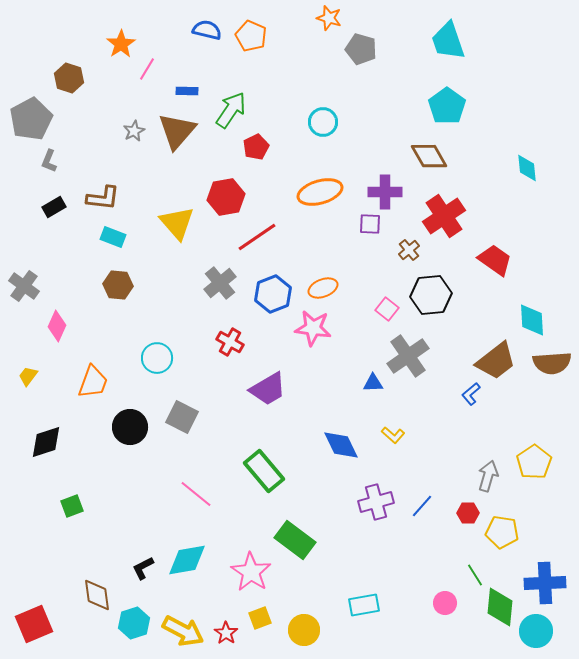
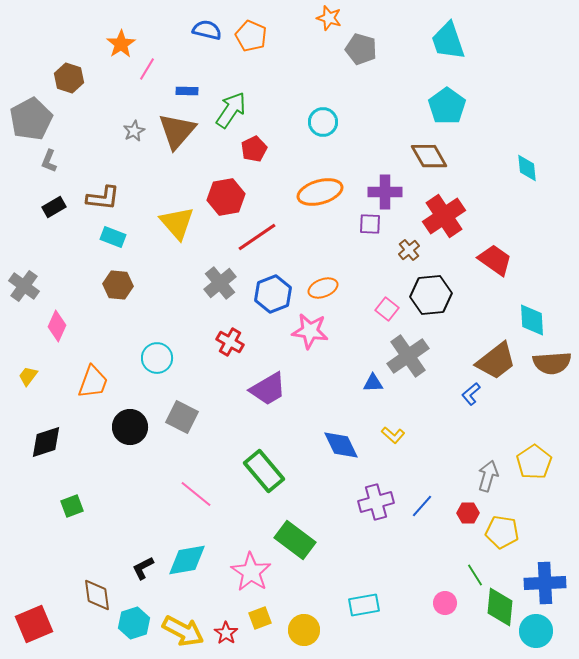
red pentagon at (256, 147): moved 2 px left, 2 px down
pink star at (313, 328): moved 3 px left, 3 px down
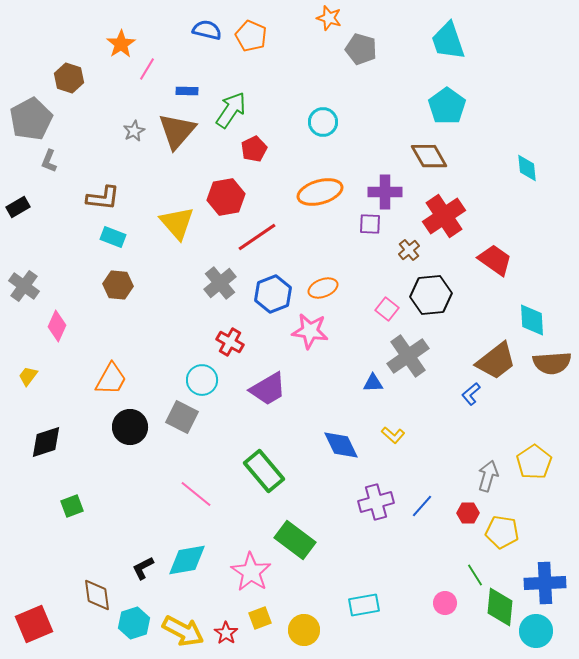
black rectangle at (54, 207): moved 36 px left
cyan circle at (157, 358): moved 45 px right, 22 px down
orange trapezoid at (93, 382): moved 18 px right, 3 px up; rotated 9 degrees clockwise
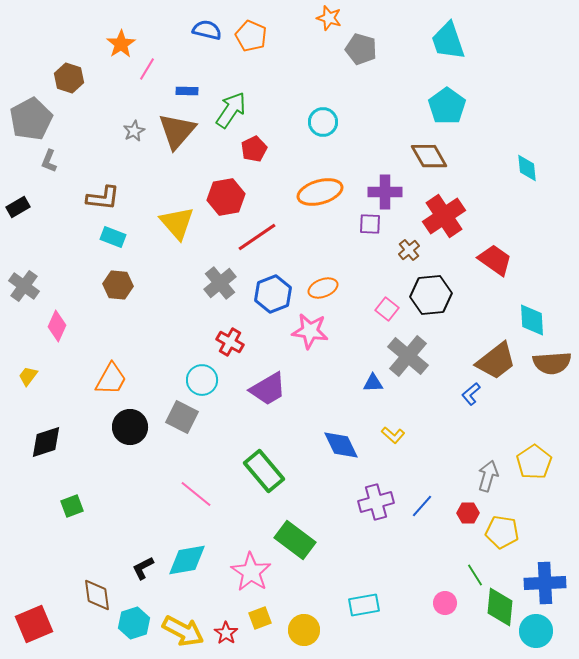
gray cross at (408, 356): rotated 15 degrees counterclockwise
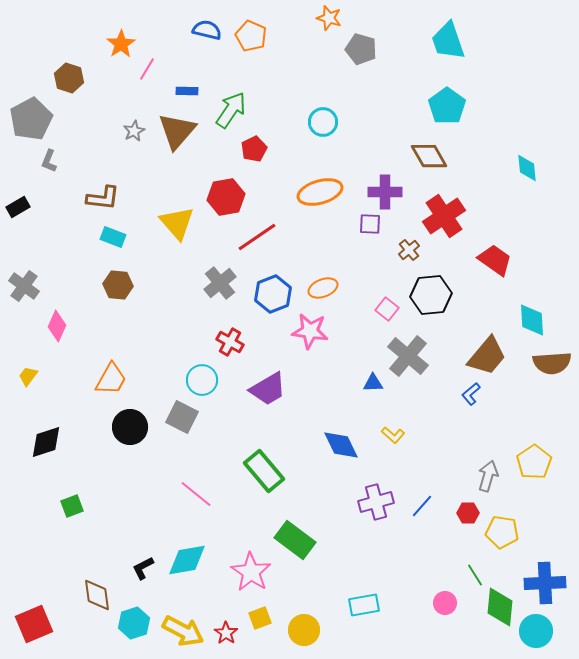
brown trapezoid at (496, 361): moved 9 px left, 5 px up; rotated 12 degrees counterclockwise
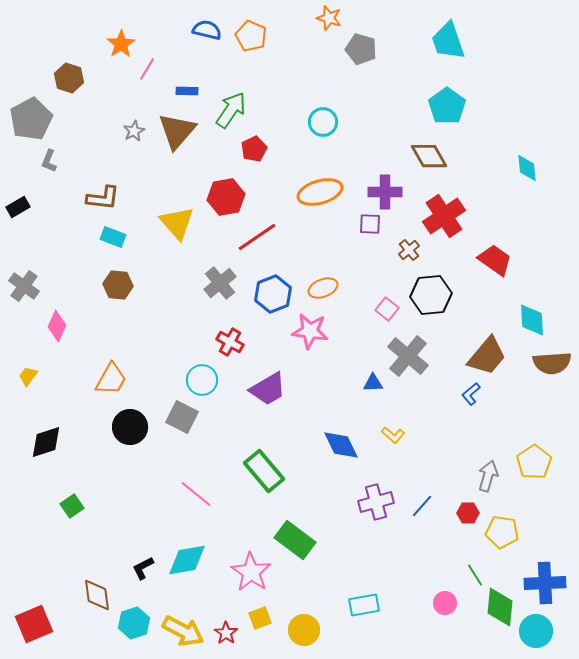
green square at (72, 506): rotated 15 degrees counterclockwise
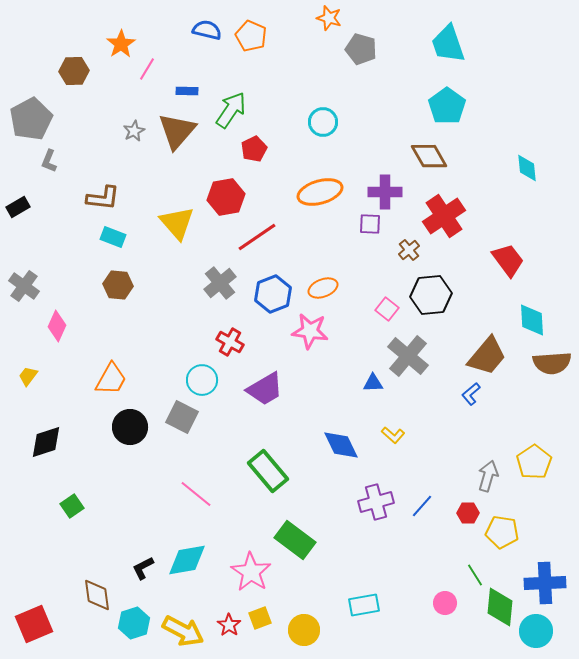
cyan trapezoid at (448, 41): moved 3 px down
brown hexagon at (69, 78): moved 5 px right, 7 px up; rotated 20 degrees counterclockwise
red trapezoid at (495, 260): moved 13 px right; rotated 18 degrees clockwise
purple trapezoid at (268, 389): moved 3 px left
green rectangle at (264, 471): moved 4 px right
red star at (226, 633): moved 3 px right, 8 px up
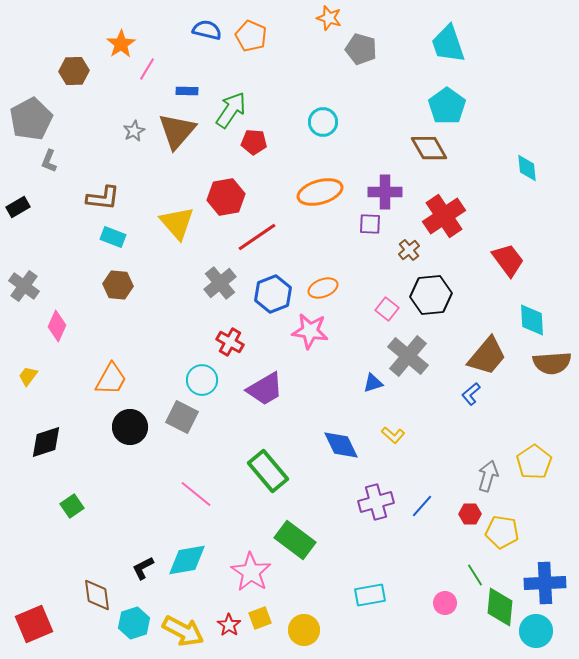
red pentagon at (254, 149): moved 7 px up; rotated 30 degrees clockwise
brown diamond at (429, 156): moved 8 px up
blue triangle at (373, 383): rotated 15 degrees counterclockwise
red hexagon at (468, 513): moved 2 px right, 1 px down
cyan rectangle at (364, 605): moved 6 px right, 10 px up
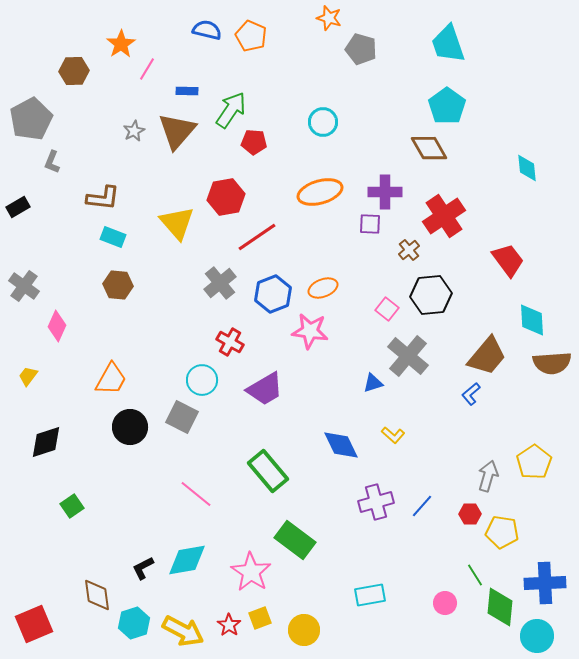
gray L-shape at (49, 161): moved 3 px right, 1 px down
cyan circle at (536, 631): moved 1 px right, 5 px down
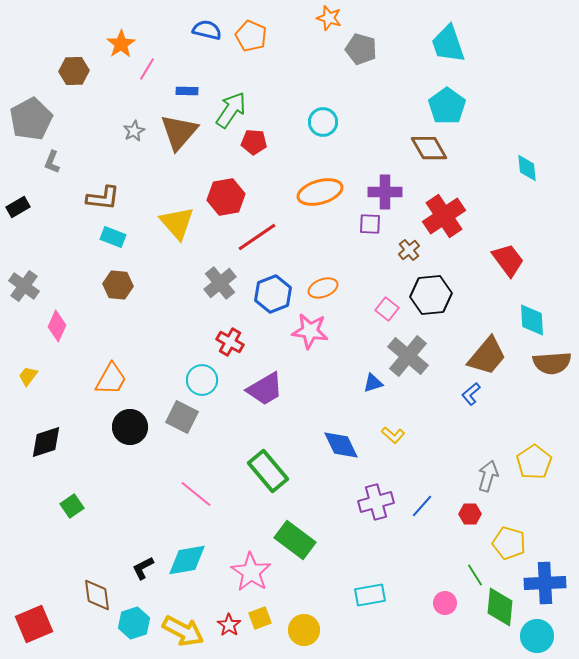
brown triangle at (177, 131): moved 2 px right, 1 px down
yellow pentagon at (502, 532): moved 7 px right, 11 px down; rotated 8 degrees clockwise
